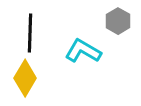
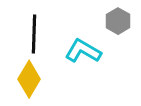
black line: moved 4 px right, 1 px down
yellow diamond: moved 4 px right, 1 px down
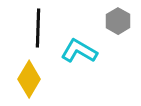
black line: moved 4 px right, 6 px up
cyan L-shape: moved 4 px left
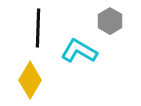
gray hexagon: moved 8 px left
yellow diamond: moved 1 px right, 1 px down
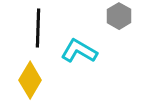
gray hexagon: moved 9 px right, 5 px up
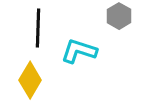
cyan L-shape: rotated 12 degrees counterclockwise
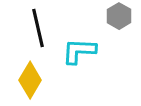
black line: rotated 15 degrees counterclockwise
cyan L-shape: rotated 15 degrees counterclockwise
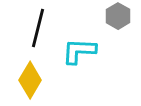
gray hexagon: moved 1 px left
black line: rotated 27 degrees clockwise
